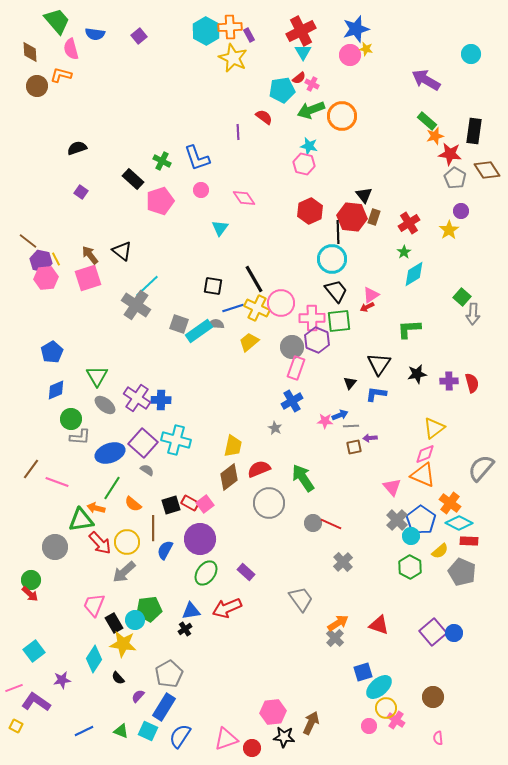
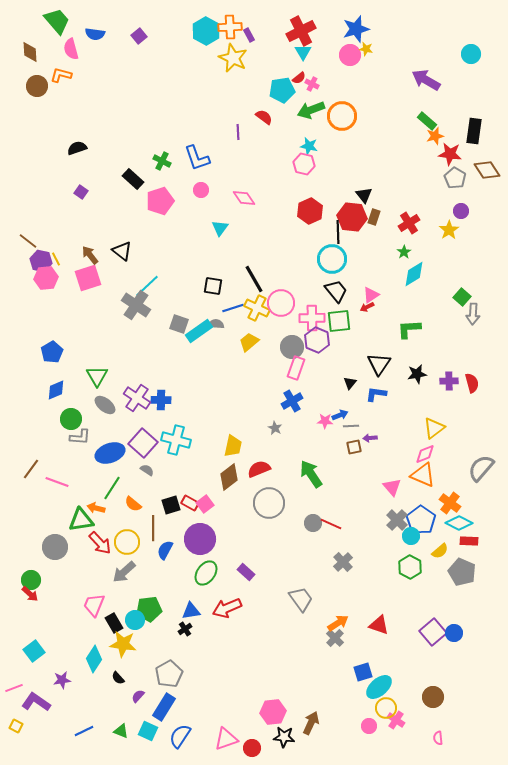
green arrow at (303, 478): moved 8 px right, 4 px up
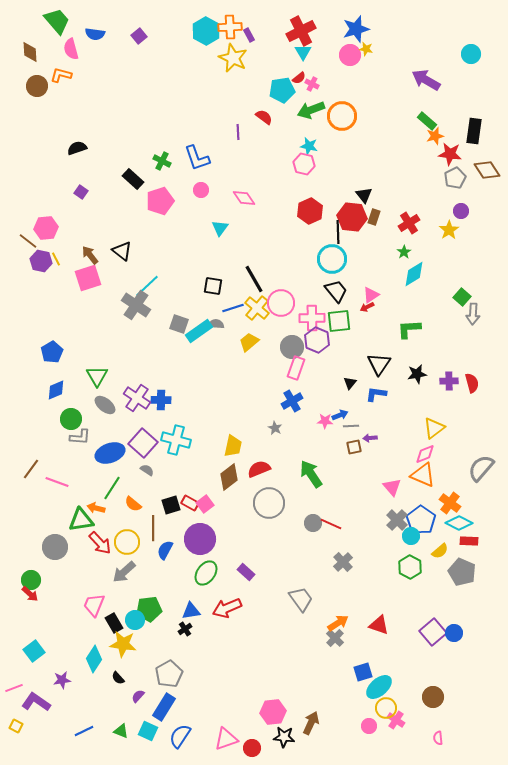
gray pentagon at (455, 178): rotated 15 degrees clockwise
pink hexagon at (46, 278): moved 50 px up
yellow cross at (257, 308): rotated 15 degrees clockwise
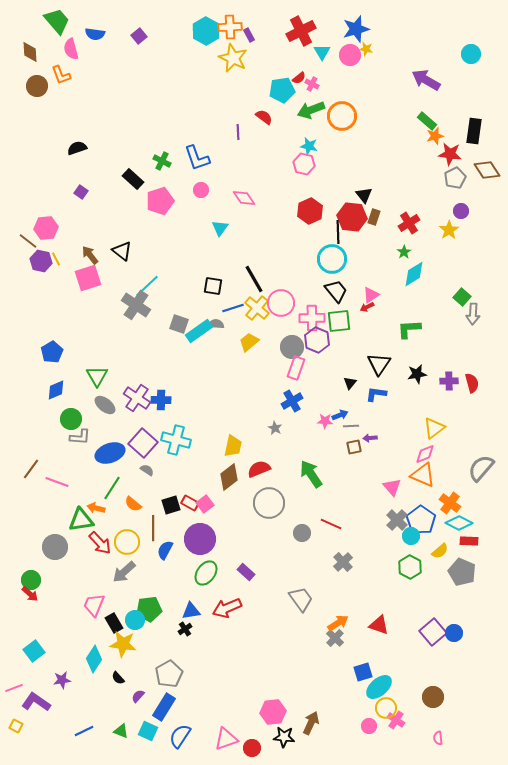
cyan triangle at (303, 52): moved 19 px right
orange L-shape at (61, 75): rotated 125 degrees counterclockwise
gray circle at (313, 523): moved 11 px left, 10 px down
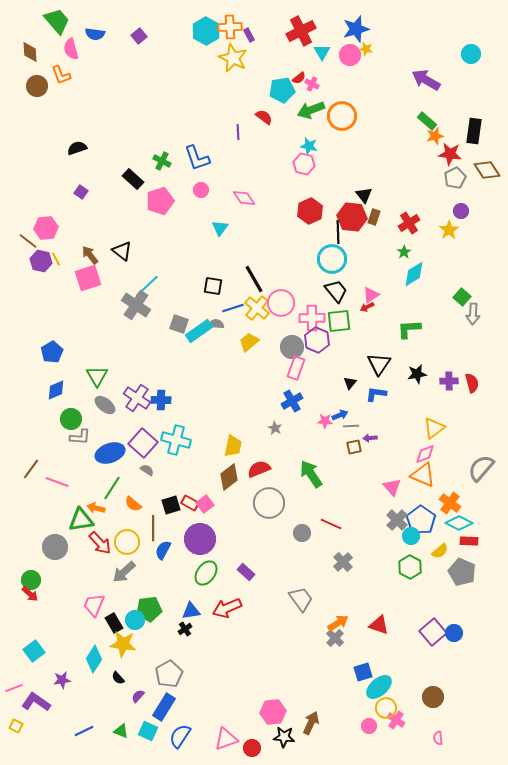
blue semicircle at (165, 550): moved 2 px left
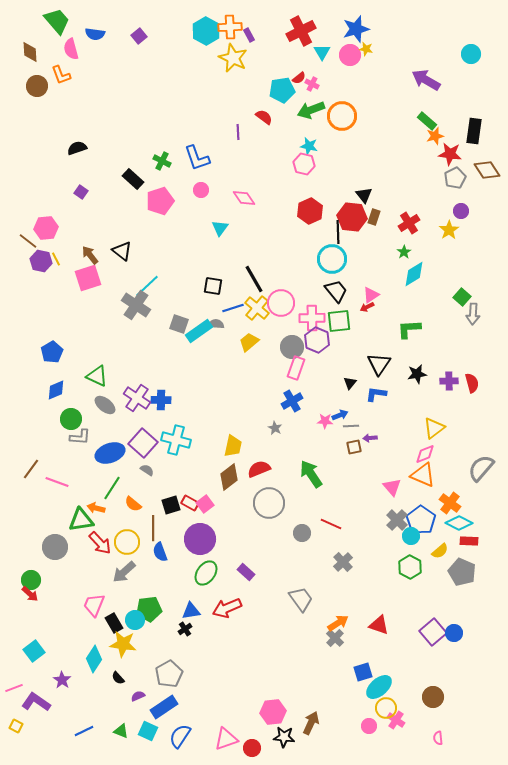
green triangle at (97, 376): rotated 35 degrees counterclockwise
blue semicircle at (163, 550): moved 3 px left, 2 px down; rotated 48 degrees counterclockwise
purple star at (62, 680): rotated 30 degrees counterclockwise
purple semicircle at (138, 696): rotated 24 degrees clockwise
blue rectangle at (164, 707): rotated 24 degrees clockwise
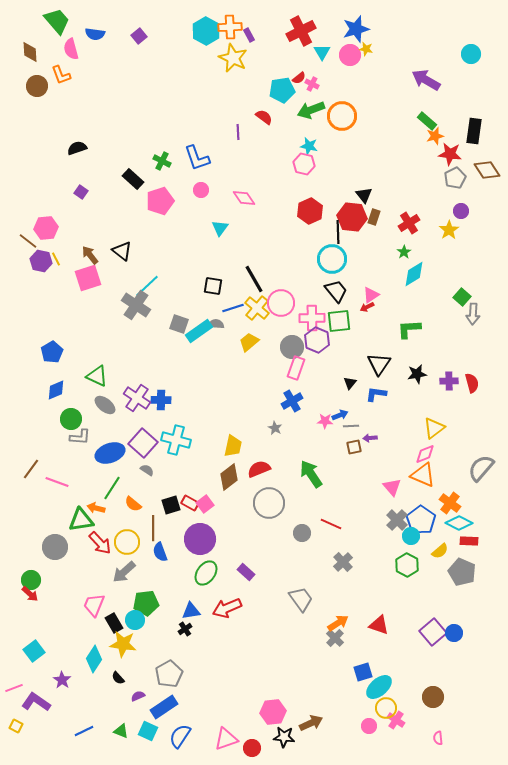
green hexagon at (410, 567): moved 3 px left, 2 px up
green pentagon at (149, 609): moved 3 px left, 6 px up
brown arrow at (311, 723): rotated 40 degrees clockwise
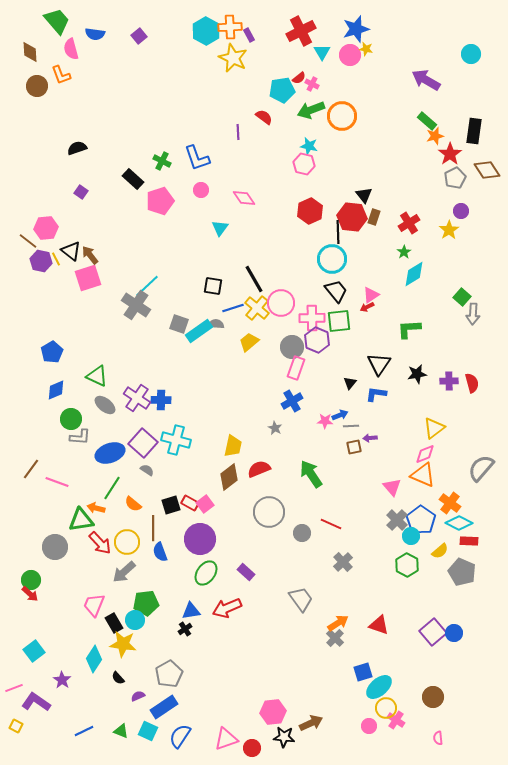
red star at (450, 154): rotated 30 degrees clockwise
black triangle at (122, 251): moved 51 px left
gray circle at (269, 503): moved 9 px down
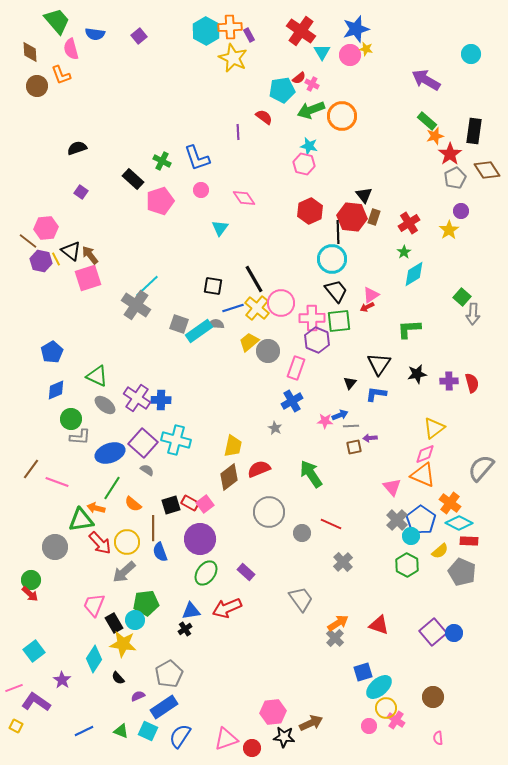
red cross at (301, 31): rotated 28 degrees counterclockwise
gray circle at (292, 347): moved 24 px left, 4 px down
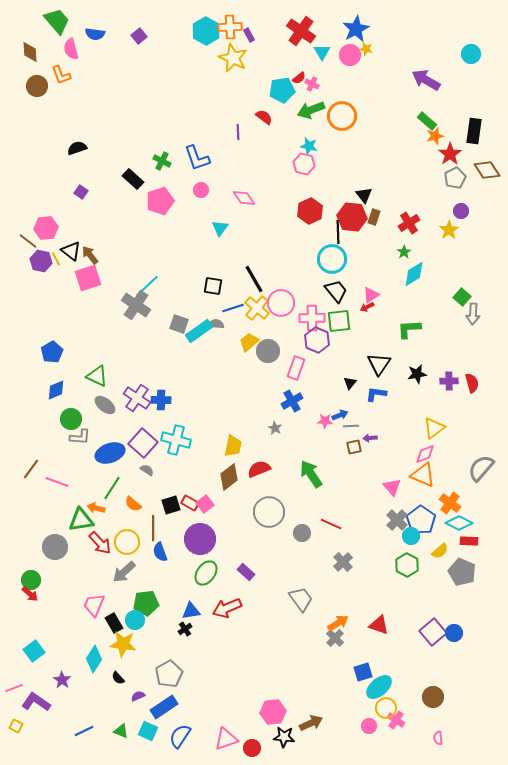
blue star at (356, 29): rotated 12 degrees counterclockwise
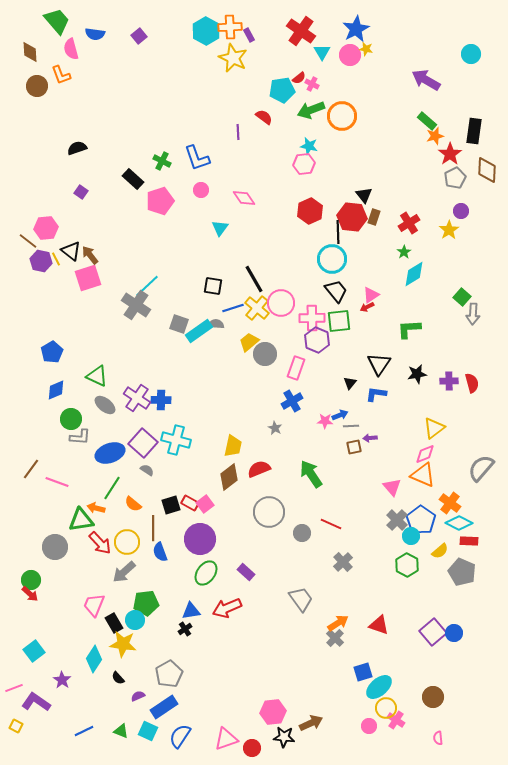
pink hexagon at (304, 164): rotated 20 degrees counterclockwise
brown diamond at (487, 170): rotated 36 degrees clockwise
gray circle at (268, 351): moved 3 px left, 3 px down
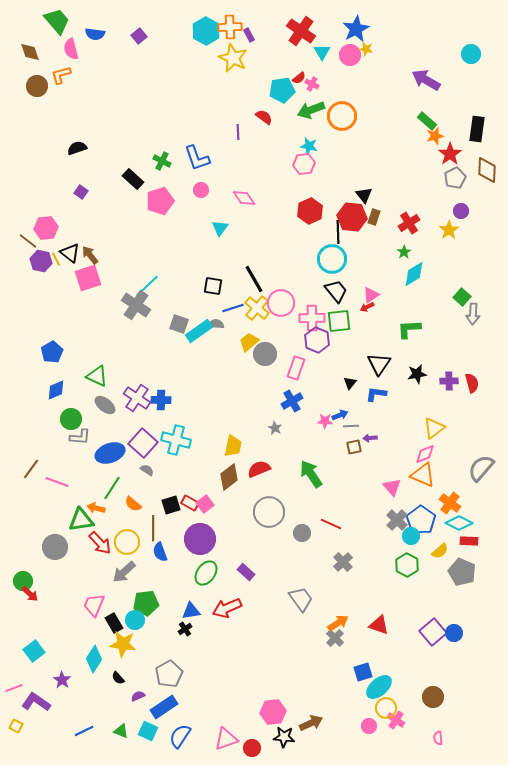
brown diamond at (30, 52): rotated 15 degrees counterclockwise
orange L-shape at (61, 75): rotated 95 degrees clockwise
black rectangle at (474, 131): moved 3 px right, 2 px up
black triangle at (71, 251): moved 1 px left, 2 px down
green circle at (31, 580): moved 8 px left, 1 px down
